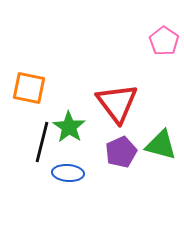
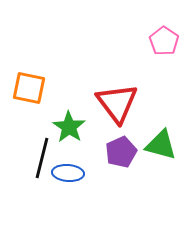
black line: moved 16 px down
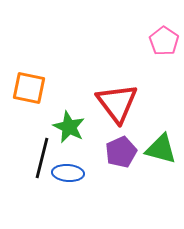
green star: rotated 8 degrees counterclockwise
green triangle: moved 4 px down
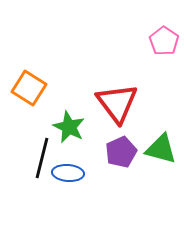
orange square: rotated 20 degrees clockwise
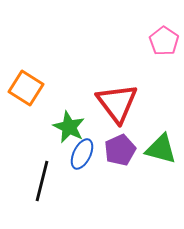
orange square: moved 3 px left
purple pentagon: moved 1 px left, 2 px up
black line: moved 23 px down
blue ellipse: moved 14 px right, 19 px up; rotated 68 degrees counterclockwise
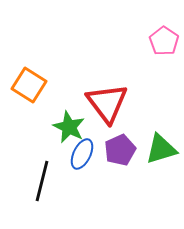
orange square: moved 3 px right, 3 px up
red triangle: moved 10 px left
green triangle: rotated 32 degrees counterclockwise
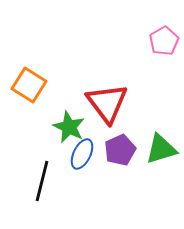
pink pentagon: rotated 8 degrees clockwise
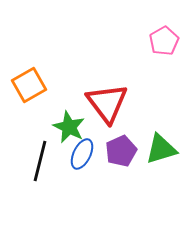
orange square: rotated 28 degrees clockwise
purple pentagon: moved 1 px right, 1 px down
black line: moved 2 px left, 20 px up
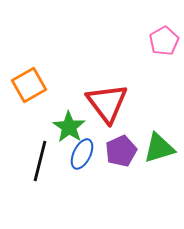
green star: rotated 8 degrees clockwise
green triangle: moved 2 px left, 1 px up
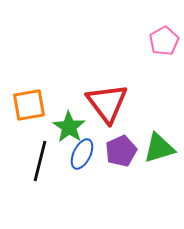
orange square: moved 20 px down; rotated 20 degrees clockwise
